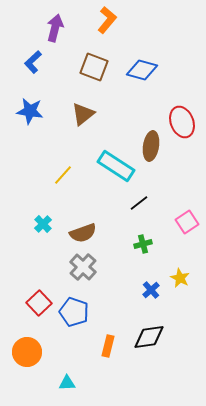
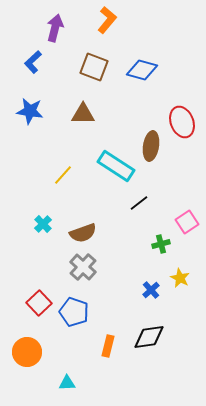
brown triangle: rotated 40 degrees clockwise
green cross: moved 18 px right
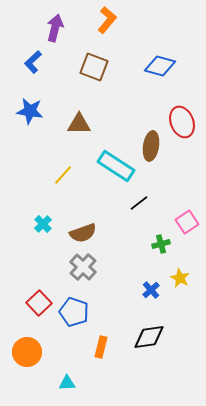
blue diamond: moved 18 px right, 4 px up
brown triangle: moved 4 px left, 10 px down
orange rectangle: moved 7 px left, 1 px down
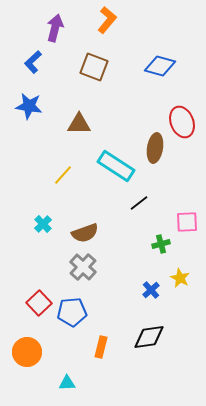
blue star: moved 1 px left, 5 px up
brown ellipse: moved 4 px right, 2 px down
pink square: rotated 30 degrees clockwise
brown semicircle: moved 2 px right
blue pentagon: moved 2 px left; rotated 24 degrees counterclockwise
